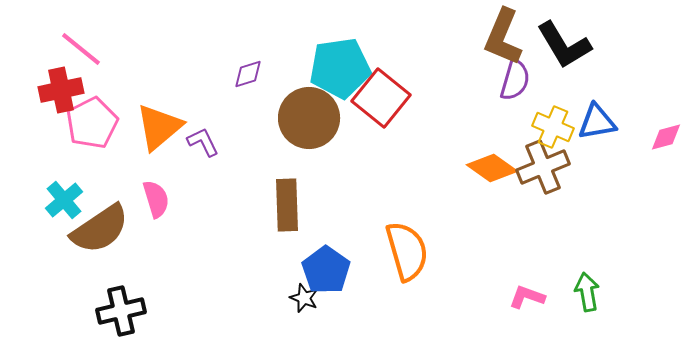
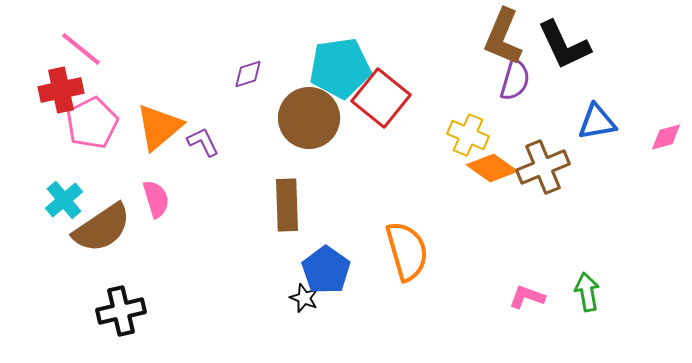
black L-shape: rotated 6 degrees clockwise
yellow cross: moved 85 px left, 8 px down
brown semicircle: moved 2 px right, 1 px up
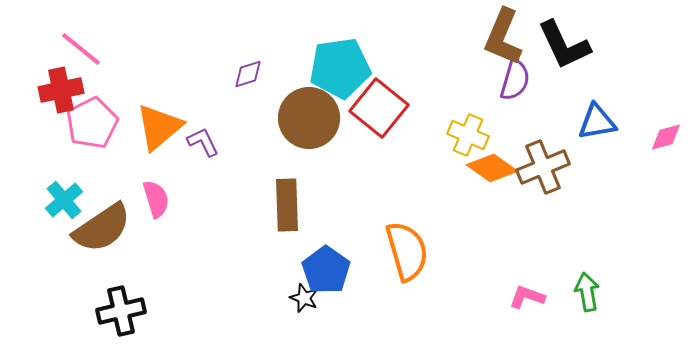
red square: moved 2 px left, 10 px down
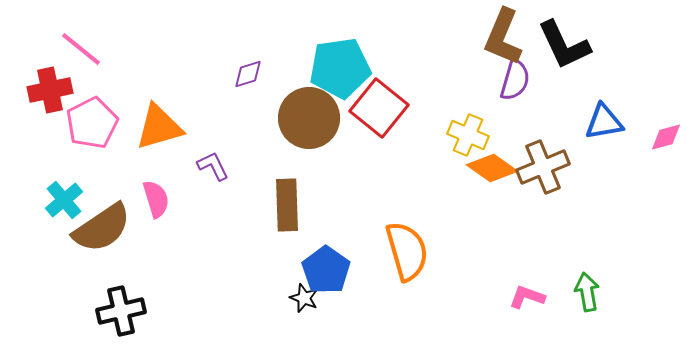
red cross: moved 11 px left
blue triangle: moved 7 px right
orange triangle: rotated 24 degrees clockwise
purple L-shape: moved 10 px right, 24 px down
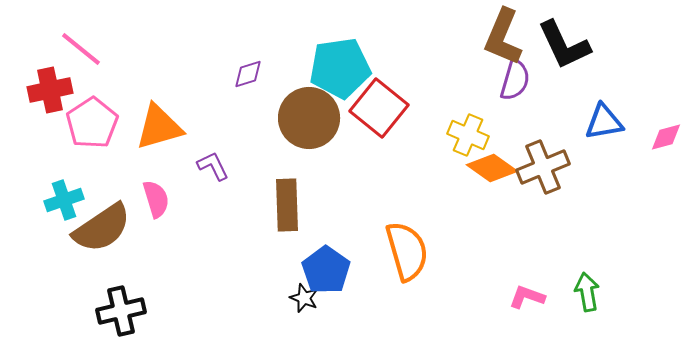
pink pentagon: rotated 6 degrees counterclockwise
cyan cross: rotated 21 degrees clockwise
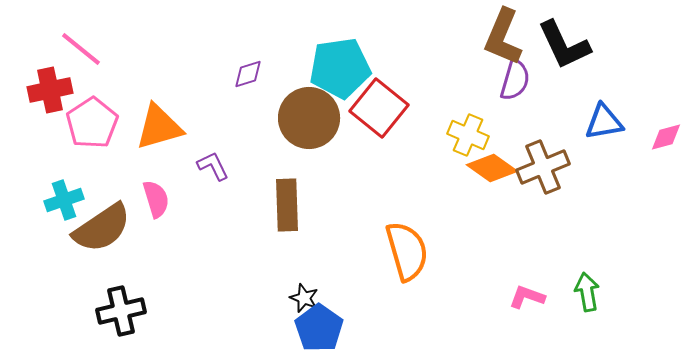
blue pentagon: moved 7 px left, 58 px down
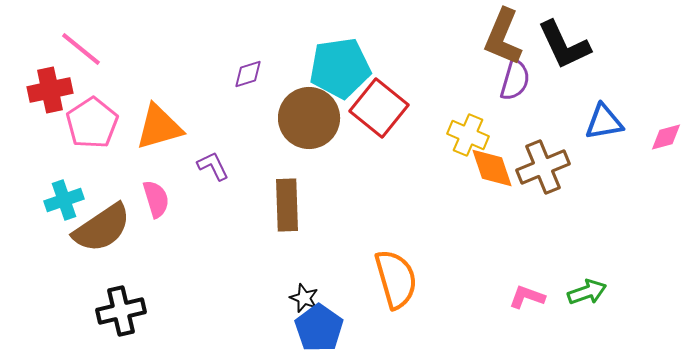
orange diamond: rotated 36 degrees clockwise
orange semicircle: moved 11 px left, 28 px down
green arrow: rotated 81 degrees clockwise
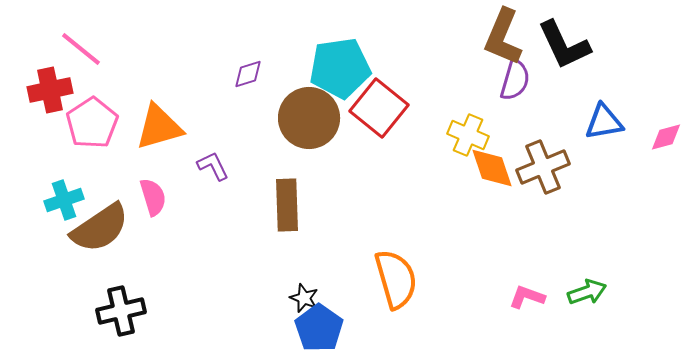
pink semicircle: moved 3 px left, 2 px up
brown semicircle: moved 2 px left
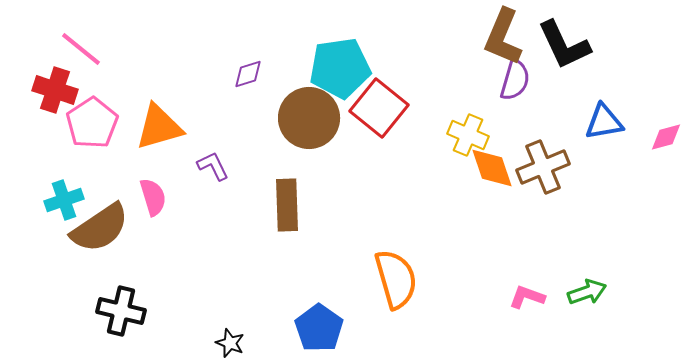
red cross: moved 5 px right; rotated 30 degrees clockwise
black star: moved 74 px left, 45 px down
black cross: rotated 27 degrees clockwise
